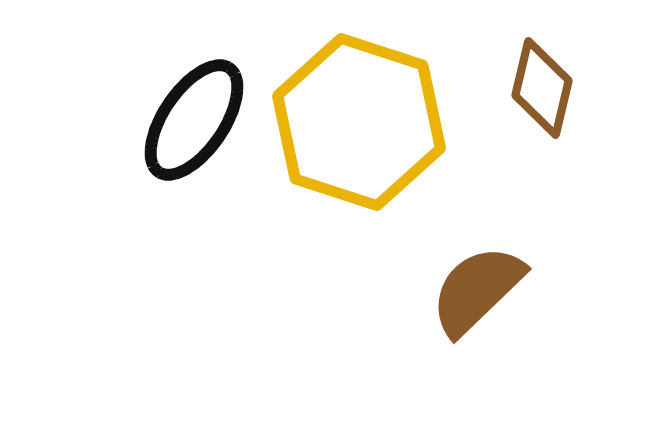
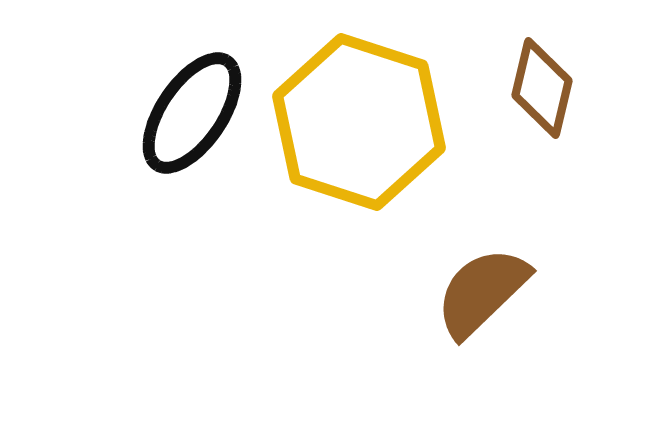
black ellipse: moved 2 px left, 7 px up
brown semicircle: moved 5 px right, 2 px down
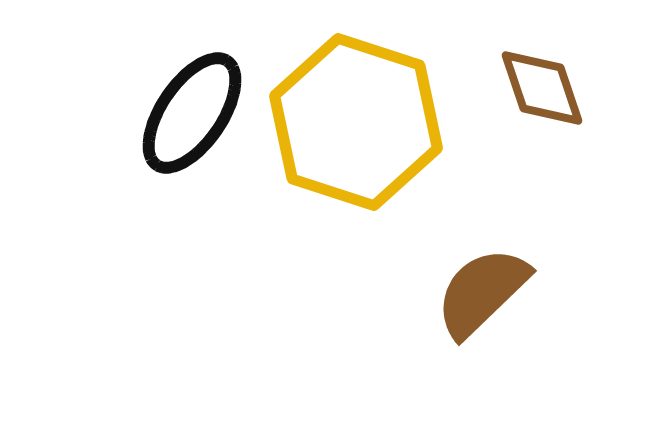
brown diamond: rotated 32 degrees counterclockwise
yellow hexagon: moved 3 px left
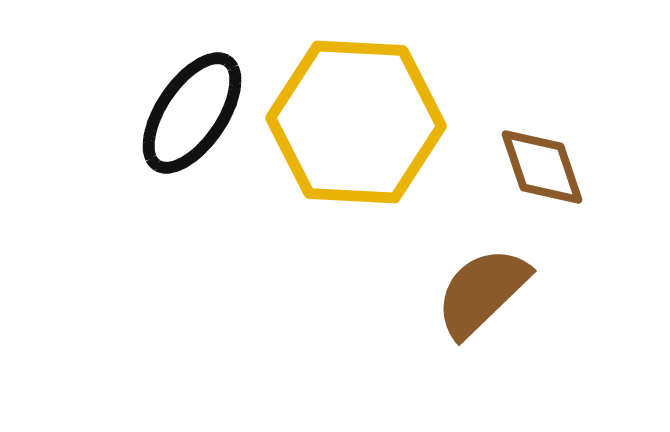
brown diamond: moved 79 px down
yellow hexagon: rotated 15 degrees counterclockwise
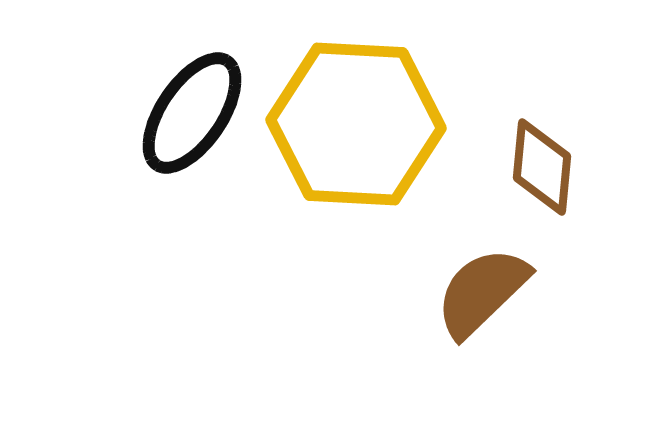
yellow hexagon: moved 2 px down
brown diamond: rotated 24 degrees clockwise
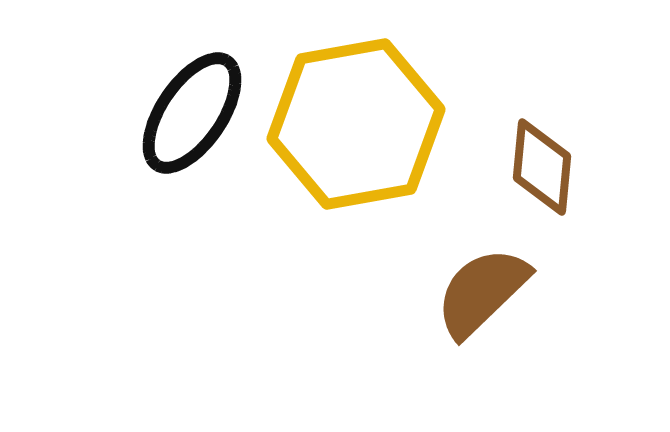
yellow hexagon: rotated 13 degrees counterclockwise
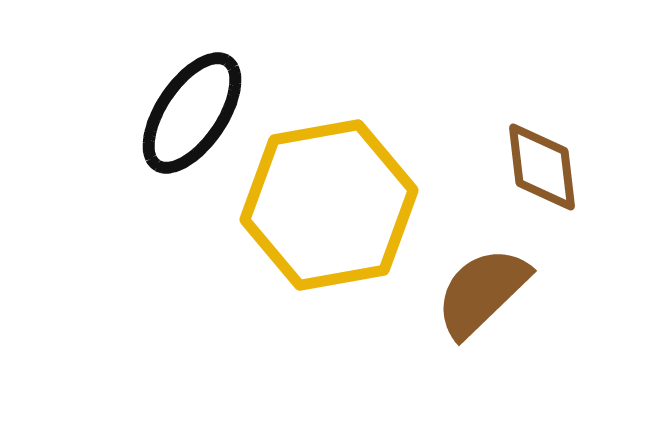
yellow hexagon: moved 27 px left, 81 px down
brown diamond: rotated 12 degrees counterclockwise
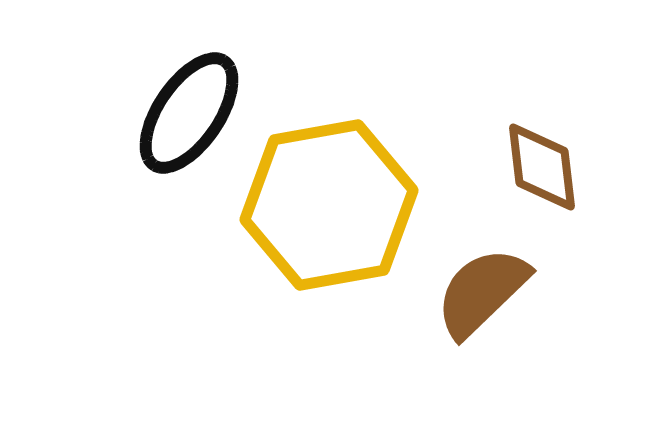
black ellipse: moved 3 px left
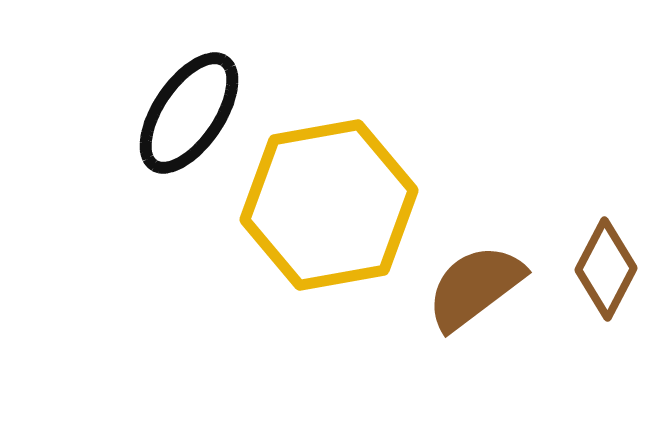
brown diamond: moved 64 px right, 102 px down; rotated 34 degrees clockwise
brown semicircle: moved 7 px left, 5 px up; rotated 7 degrees clockwise
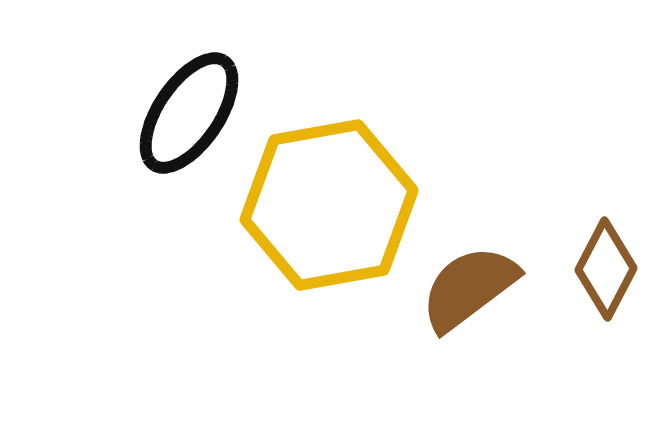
brown semicircle: moved 6 px left, 1 px down
